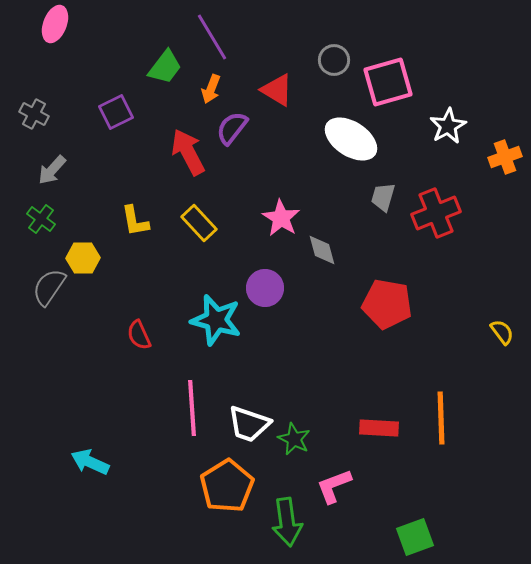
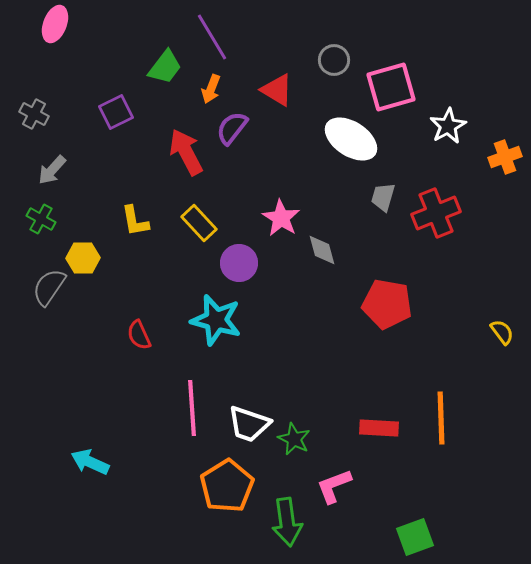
pink square: moved 3 px right, 5 px down
red arrow: moved 2 px left
green cross: rotated 8 degrees counterclockwise
purple circle: moved 26 px left, 25 px up
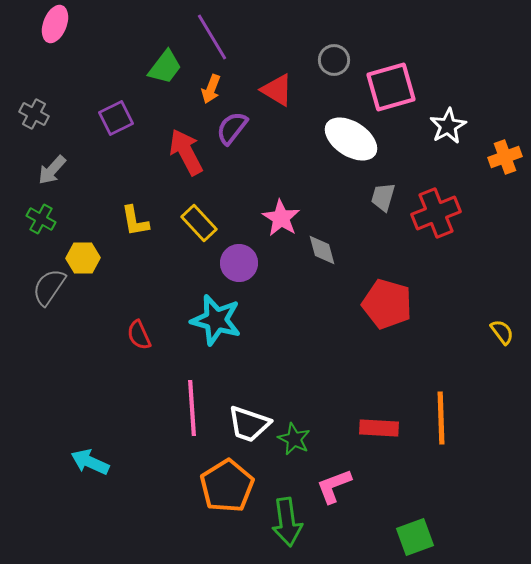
purple square: moved 6 px down
red pentagon: rotated 6 degrees clockwise
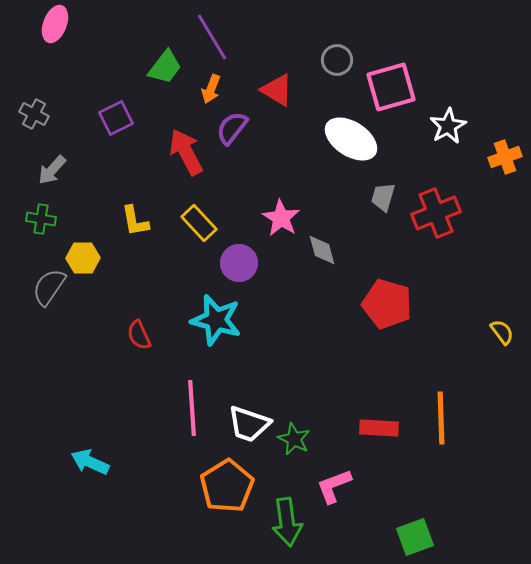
gray circle: moved 3 px right
green cross: rotated 20 degrees counterclockwise
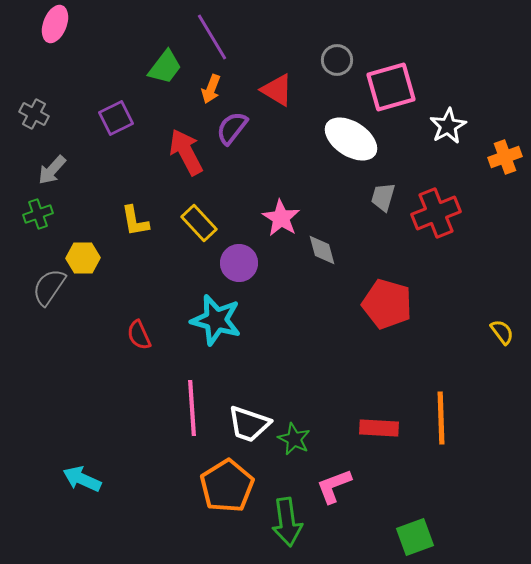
green cross: moved 3 px left, 5 px up; rotated 28 degrees counterclockwise
cyan arrow: moved 8 px left, 17 px down
